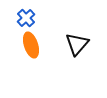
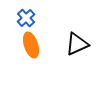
black triangle: rotated 25 degrees clockwise
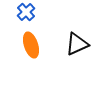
blue cross: moved 6 px up
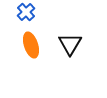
black triangle: moved 7 px left; rotated 35 degrees counterclockwise
